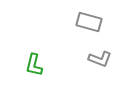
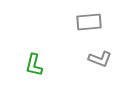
gray rectangle: rotated 20 degrees counterclockwise
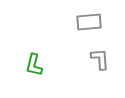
gray L-shape: rotated 115 degrees counterclockwise
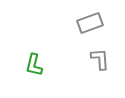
gray rectangle: moved 1 px right, 1 px down; rotated 15 degrees counterclockwise
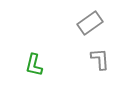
gray rectangle: rotated 15 degrees counterclockwise
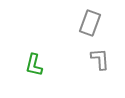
gray rectangle: rotated 35 degrees counterclockwise
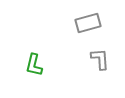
gray rectangle: moved 2 px left; rotated 55 degrees clockwise
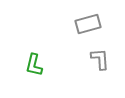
gray rectangle: moved 1 px down
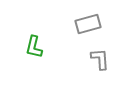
green L-shape: moved 18 px up
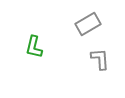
gray rectangle: rotated 15 degrees counterclockwise
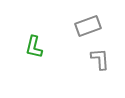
gray rectangle: moved 2 px down; rotated 10 degrees clockwise
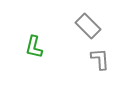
gray rectangle: rotated 65 degrees clockwise
